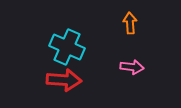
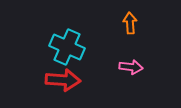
pink arrow: moved 1 px left
red arrow: moved 1 px left
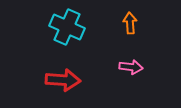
cyan cross: moved 20 px up
